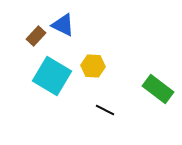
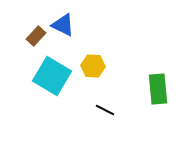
green rectangle: rotated 48 degrees clockwise
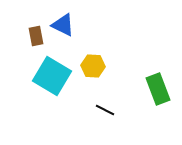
brown rectangle: rotated 54 degrees counterclockwise
green rectangle: rotated 16 degrees counterclockwise
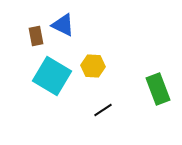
black line: moved 2 px left; rotated 60 degrees counterclockwise
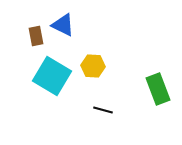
black line: rotated 48 degrees clockwise
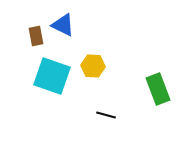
cyan square: rotated 12 degrees counterclockwise
black line: moved 3 px right, 5 px down
